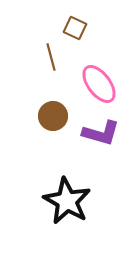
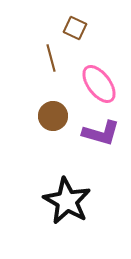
brown line: moved 1 px down
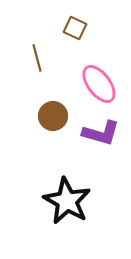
brown line: moved 14 px left
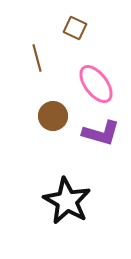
pink ellipse: moved 3 px left
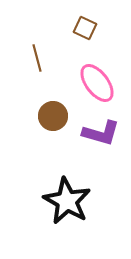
brown square: moved 10 px right
pink ellipse: moved 1 px right, 1 px up
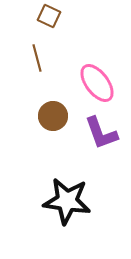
brown square: moved 36 px left, 12 px up
purple L-shape: rotated 54 degrees clockwise
black star: rotated 21 degrees counterclockwise
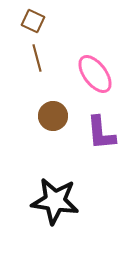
brown square: moved 16 px left, 5 px down
pink ellipse: moved 2 px left, 9 px up
purple L-shape: rotated 15 degrees clockwise
black star: moved 12 px left
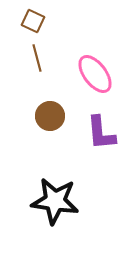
brown circle: moved 3 px left
